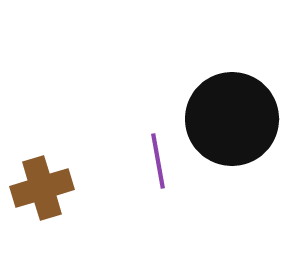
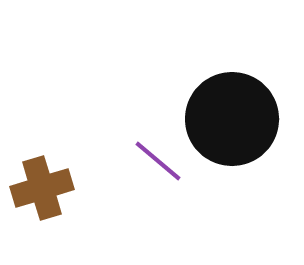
purple line: rotated 40 degrees counterclockwise
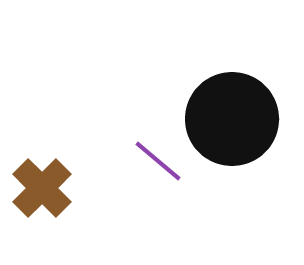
brown cross: rotated 28 degrees counterclockwise
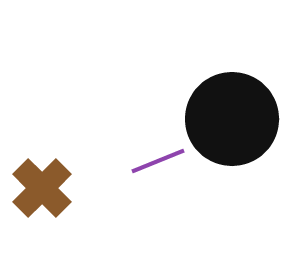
purple line: rotated 62 degrees counterclockwise
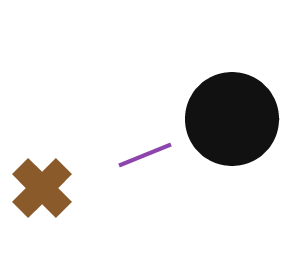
purple line: moved 13 px left, 6 px up
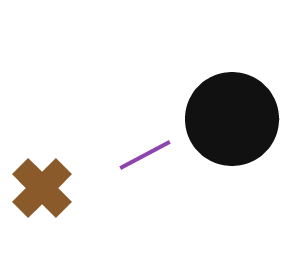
purple line: rotated 6 degrees counterclockwise
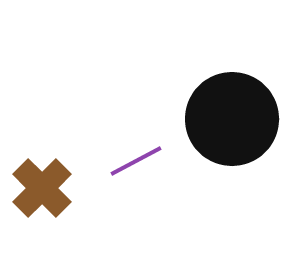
purple line: moved 9 px left, 6 px down
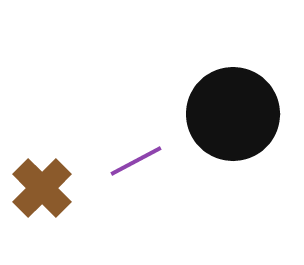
black circle: moved 1 px right, 5 px up
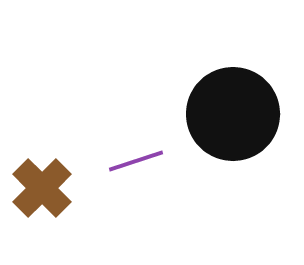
purple line: rotated 10 degrees clockwise
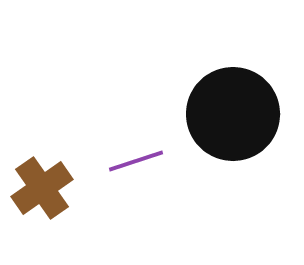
brown cross: rotated 10 degrees clockwise
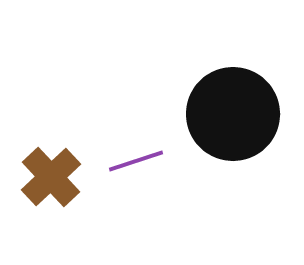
brown cross: moved 9 px right, 11 px up; rotated 8 degrees counterclockwise
